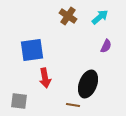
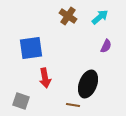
blue square: moved 1 px left, 2 px up
gray square: moved 2 px right; rotated 12 degrees clockwise
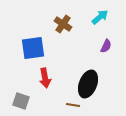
brown cross: moved 5 px left, 8 px down
blue square: moved 2 px right
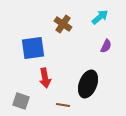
brown line: moved 10 px left
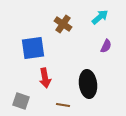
black ellipse: rotated 28 degrees counterclockwise
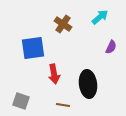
purple semicircle: moved 5 px right, 1 px down
red arrow: moved 9 px right, 4 px up
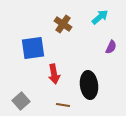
black ellipse: moved 1 px right, 1 px down
gray square: rotated 30 degrees clockwise
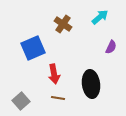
blue square: rotated 15 degrees counterclockwise
black ellipse: moved 2 px right, 1 px up
brown line: moved 5 px left, 7 px up
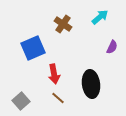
purple semicircle: moved 1 px right
brown line: rotated 32 degrees clockwise
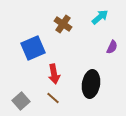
black ellipse: rotated 16 degrees clockwise
brown line: moved 5 px left
